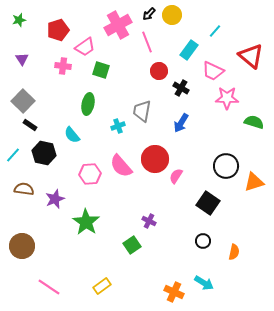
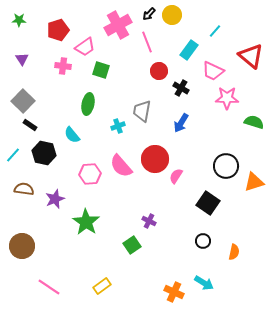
green star at (19, 20): rotated 16 degrees clockwise
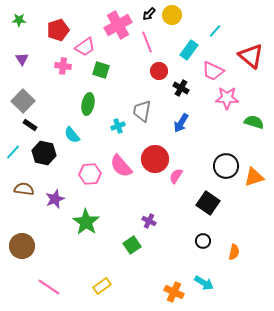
cyan line at (13, 155): moved 3 px up
orange triangle at (254, 182): moved 5 px up
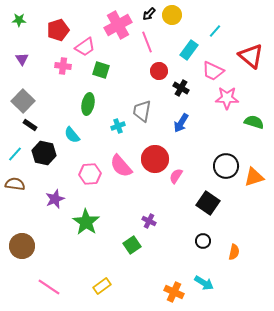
cyan line at (13, 152): moved 2 px right, 2 px down
brown semicircle at (24, 189): moved 9 px left, 5 px up
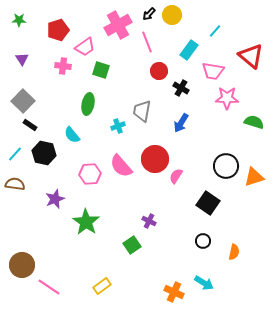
pink trapezoid at (213, 71): rotated 15 degrees counterclockwise
brown circle at (22, 246): moved 19 px down
